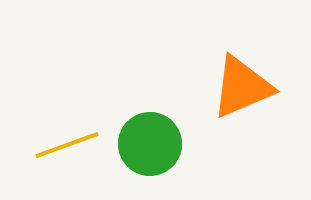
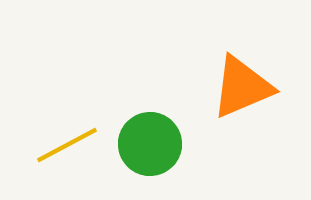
yellow line: rotated 8 degrees counterclockwise
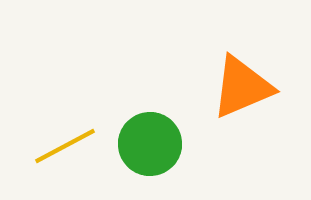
yellow line: moved 2 px left, 1 px down
